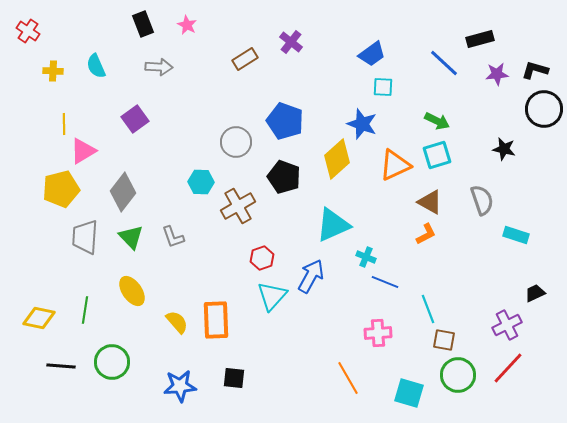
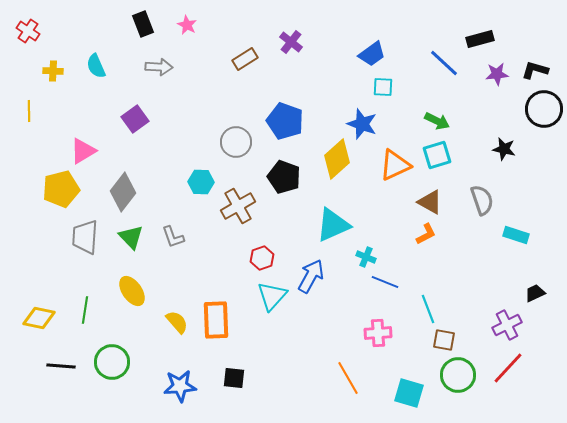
yellow line at (64, 124): moved 35 px left, 13 px up
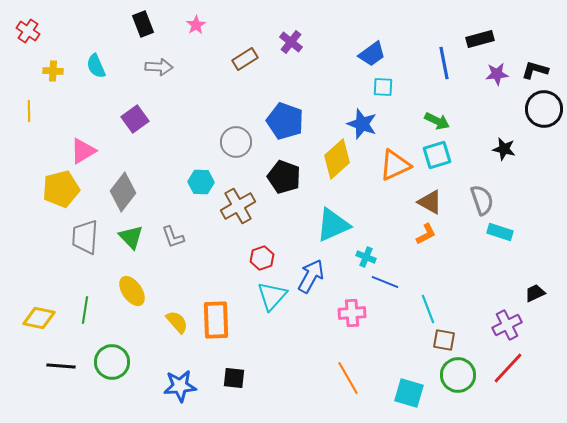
pink star at (187, 25): moved 9 px right; rotated 12 degrees clockwise
blue line at (444, 63): rotated 36 degrees clockwise
cyan rectangle at (516, 235): moved 16 px left, 3 px up
pink cross at (378, 333): moved 26 px left, 20 px up
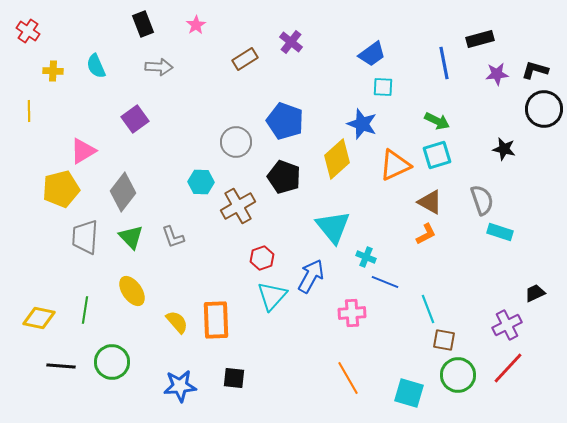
cyan triangle at (333, 225): moved 2 px down; rotated 45 degrees counterclockwise
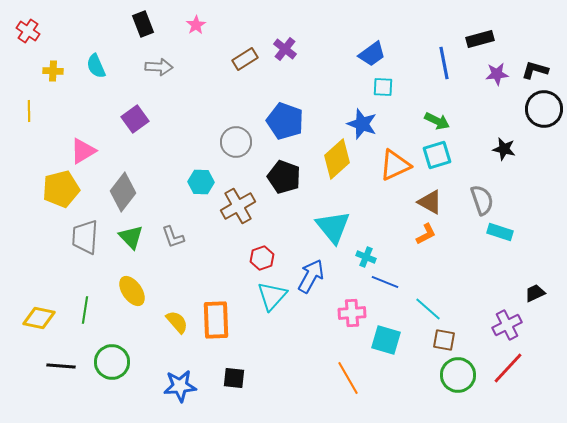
purple cross at (291, 42): moved 6 px left, 7 px down
cyan line at (428, 309): rotated 28 degrees counterclockwise
cyan square at (409, 393): moved 23 px left, 53 px up
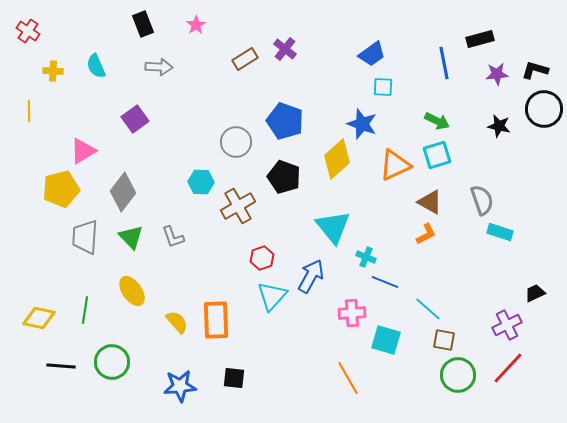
black star at (504, 149): moved 5 px left, 23 px up
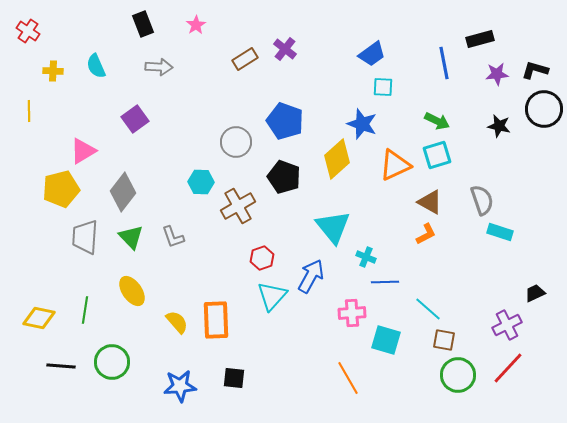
blue line at (385, 282): rotated 24 degrees counterclockwise
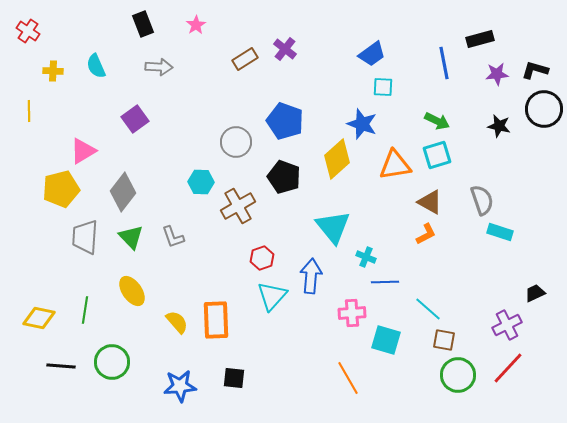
orange triangle at (395, 165): rotated 16 degrees clockwise
blue arrow at (311, 276): rotated 24 degrees counterclockwise
